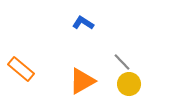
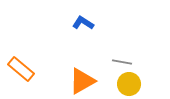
gray line: rotated 36 degrees counterclockwise
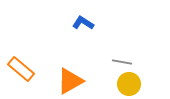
orange triangle: moved 12 px left
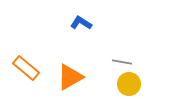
blue L-shape: moved 2 px left
orange rectangle: moved 5 px right, 1 px up
orange triangle: moved 4 px up
